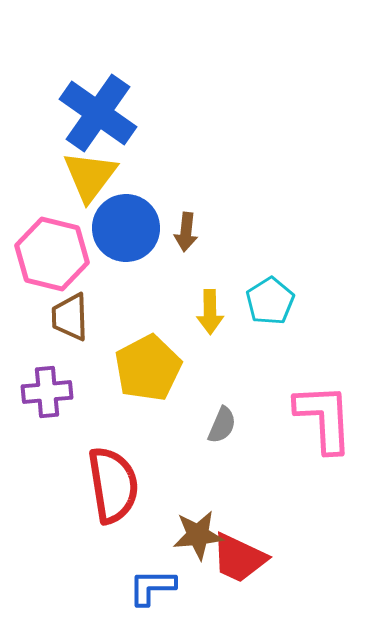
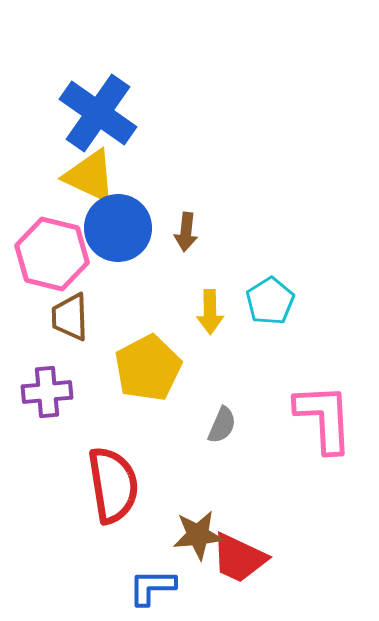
yellow triangle: rotated 42 degrees counterclockwise
blue circle: moved 8 px left
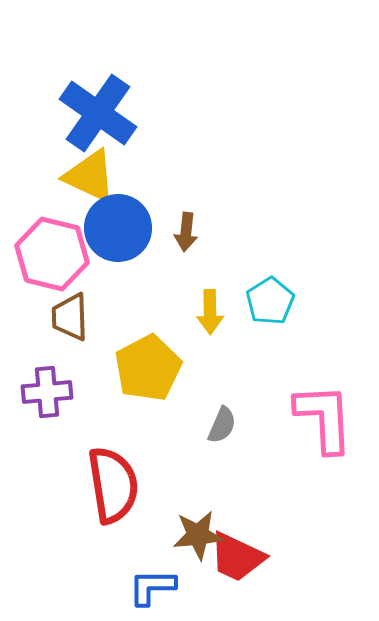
red trapezoid: moved 2 px left, 1 px up
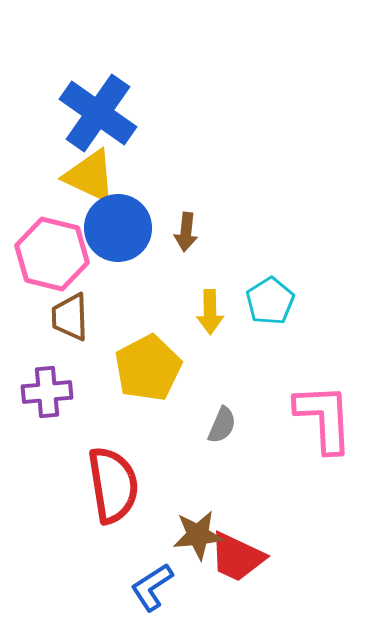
blue L-shape: rotated 33 degrees counterclockwise
